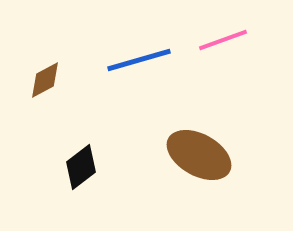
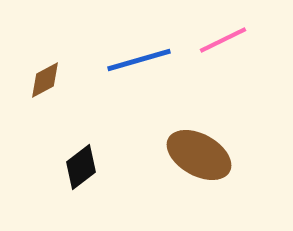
pink line: rotated 6 degrees counterclockwise
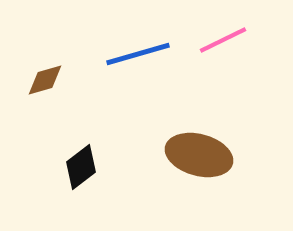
blue line: moved 1 px left, 6 px up
brown diamond: rotated 12 degrees clockwise
brown ellipse: rotated 14 degrees counterclockwise
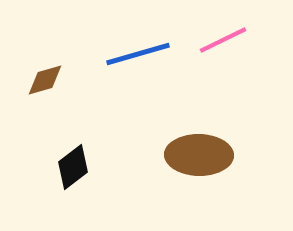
brown ellipse: rotated 14 degrees counterclockwise
black diamond: moved 8 px left
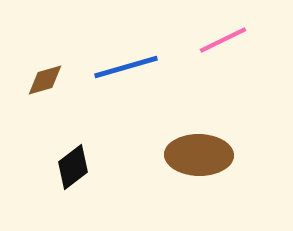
blue line: moved 12 px left, 13 px down
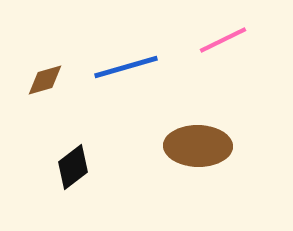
brown ellipse: moved 1 px left, 9 px up
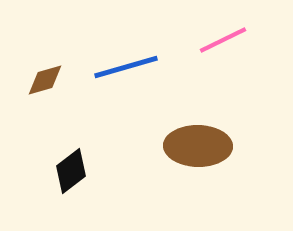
black diamond: moved 2 px left, 4 px down
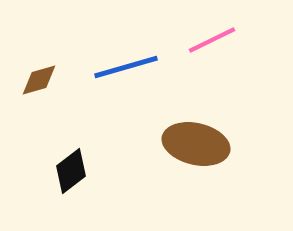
pink line: moved 11 px left
brown diamond: moved 6 px left
brown ellipse: moved 2 px left, 2 px up; rotated 12 degrees clockwise
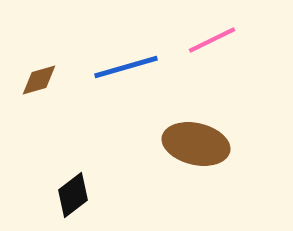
black diamond: moved 2 px right, 24 px down
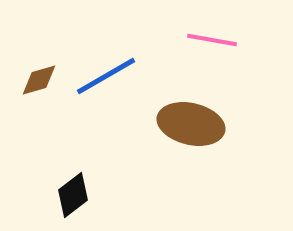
pink line: rotated 36 degrees clockwise
blue line: moved 20 px left, 9 px down; rotated 14 degrees counterclockwise
brown ellipse: moved 5 px left, 20 px up
